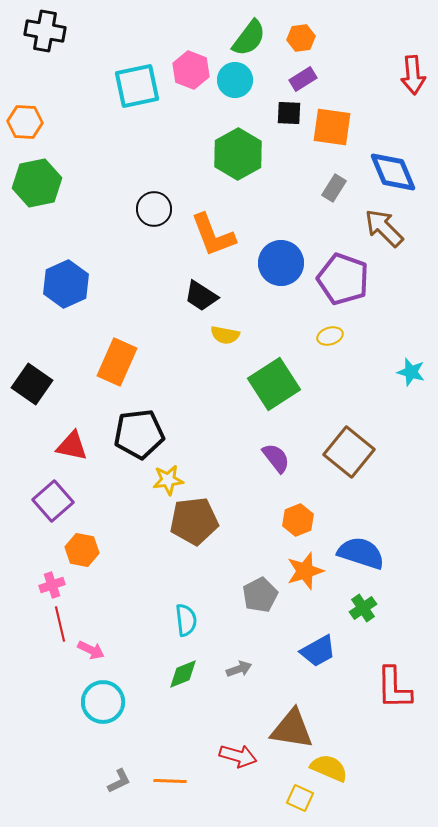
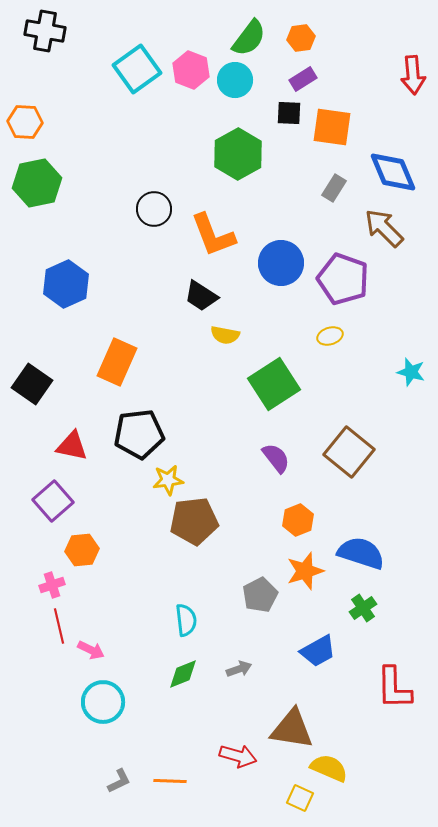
cyan square at (137, 86): moved 17 px up; rotated 24 degrees counterclockwise
orange hexagon at (82, 550): rotated 16 degrees counterclockwise
red line at (60, 624): moved 1 px left, 2 px down
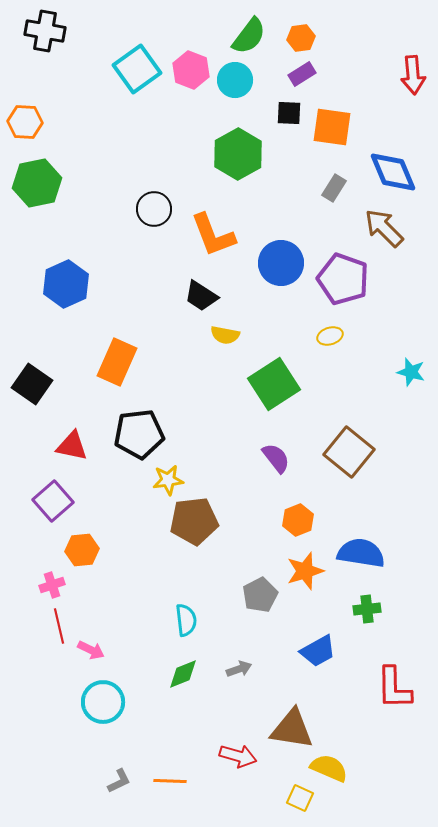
green semicircle at (249, 38): moved 2 px up
purple rectangle at (303, 79): moved 1 px left, 5 px up
blue semicircle at (361, 553): rotated 9 degrees counterclockwise
green cross at (363, 608): moved 4 px right, 1 px down; rotated 28 degrees clockwise
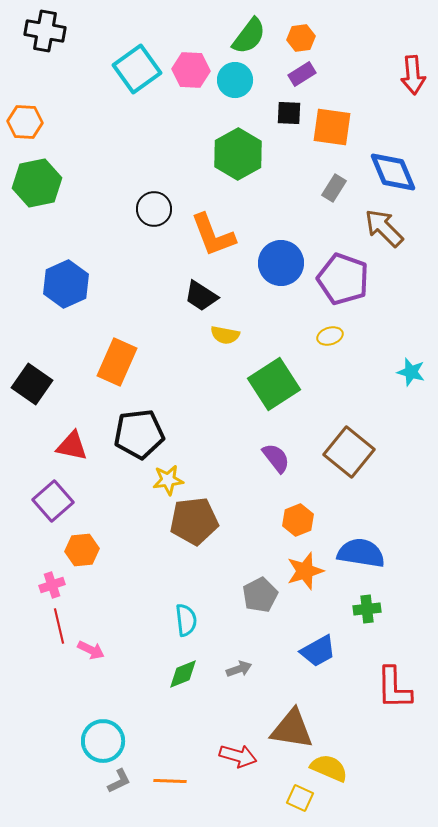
pink hexagon at (191, 70): rotated 18 degrees counterclockwise
cyan circle at (103, 702): moved 39 px down
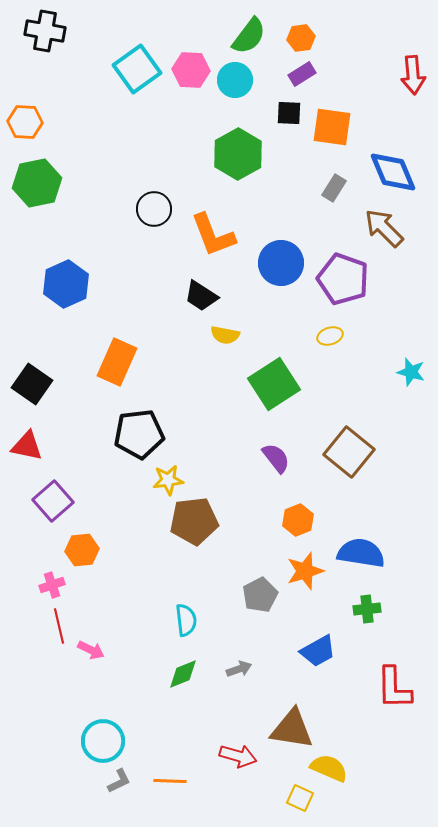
red triangle at (72, 446): moved 45 px left
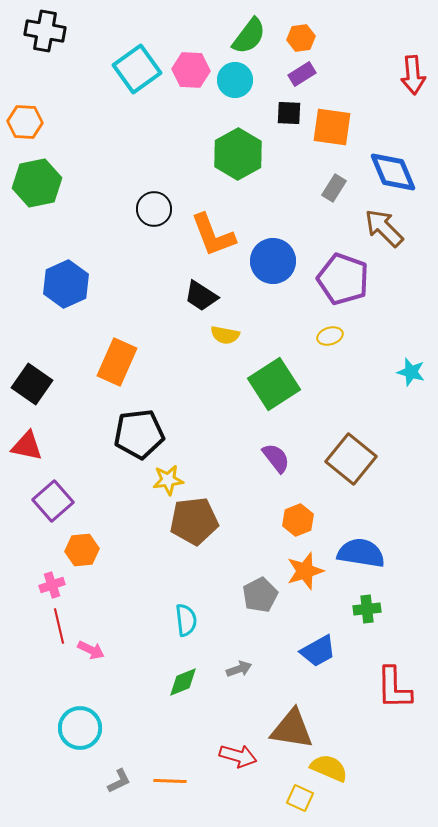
blue circle at (281, 263): moved 8 px left, 2 px up
brown square at (349, 452): moved 2 px right, 7 px down
green diamond at (183, 674): moved 8 px down
cyan circle at (103, 741): moved 23 px left, 13 px up
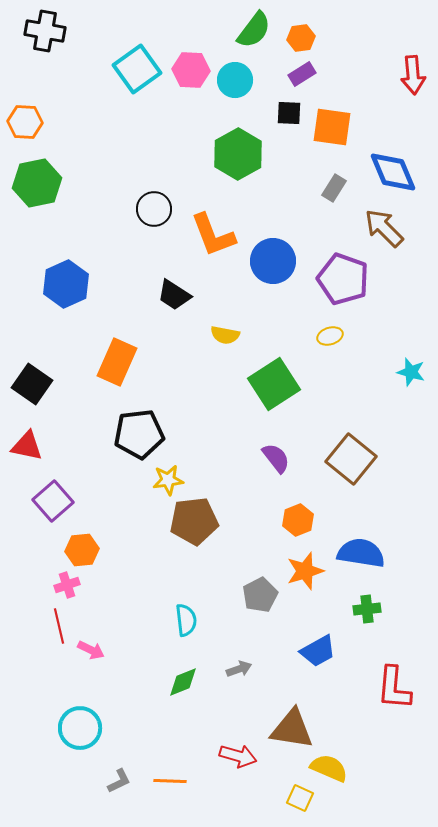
green semicircle at (249, 36): moved 5 px right, 6 px up
black trapezoid at (201, 296): moved 27 px left, 1 px up
pink cross at (52, 585): moved 15 px right
red L-shape at (394, 688): rotated 6 degrees clockwise
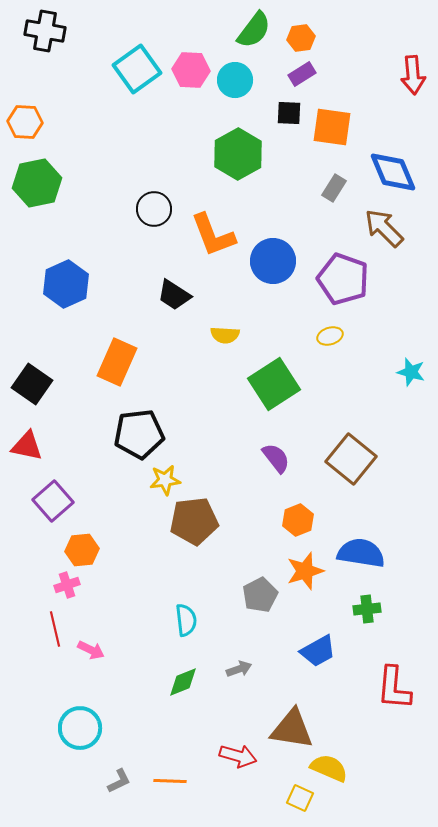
yellow semicircle at (225, 335): rotated 8 degrees counterclockwise
yellow star at (168, 480): moved 3 px left
red line at (59, 626): moved 4 px left, 3 px down
